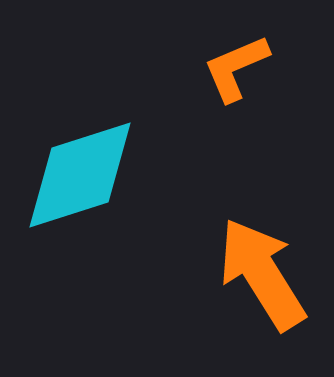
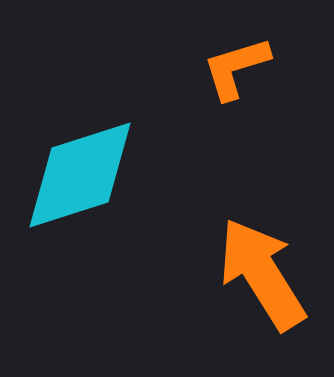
orange L-shape: rotated 6 degrees clockwise
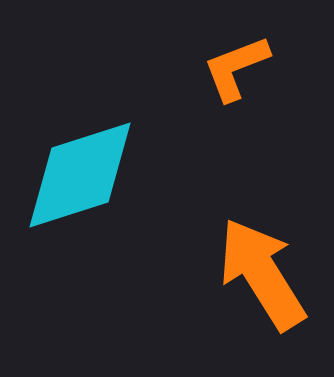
orange L-shape: rotated 4 degrees counterclockwise
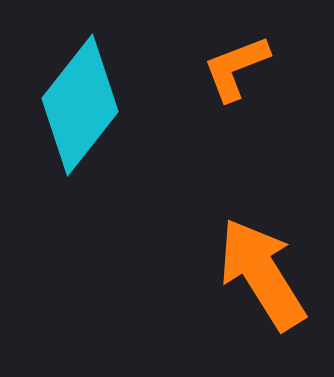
cyan diamond: moved 70 px up; rotated 34 degrees counterclockwise
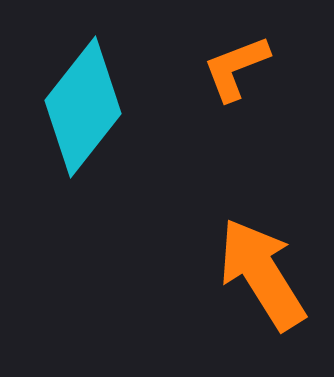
cyan diamond: moved 3 px right, 2 px down
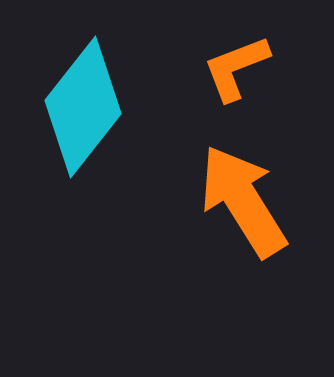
orange arrow: moved 19 px left, 73 px up
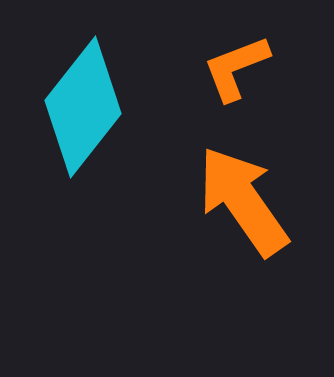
orange arrow: rotated 3 degrees counterclockwise
